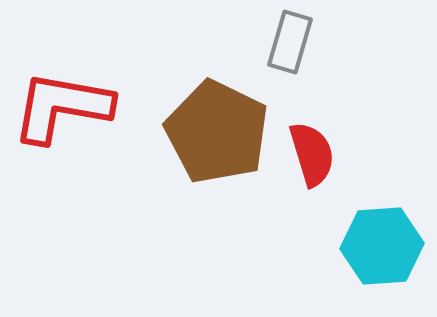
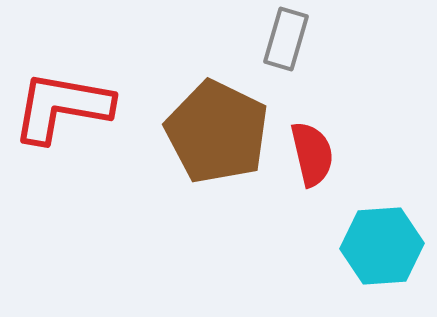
gray rectangle: moved 4 px left, 3 px up
red semicircle: rotated 4 degrees clockwise
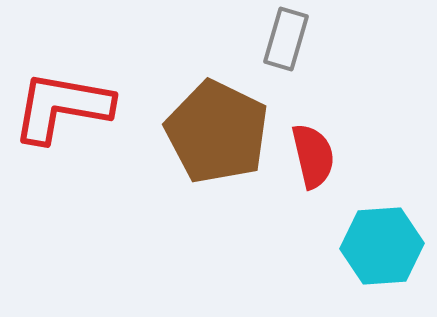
red semicircle: moved 1 px right, 2 px down
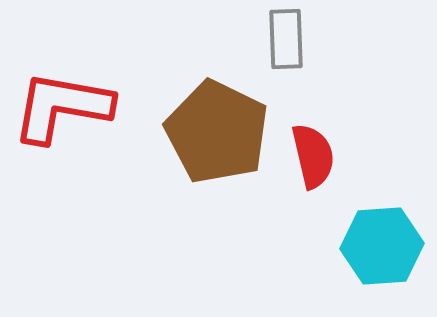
gray rectangle: rotated 18 degrees counterclockwise
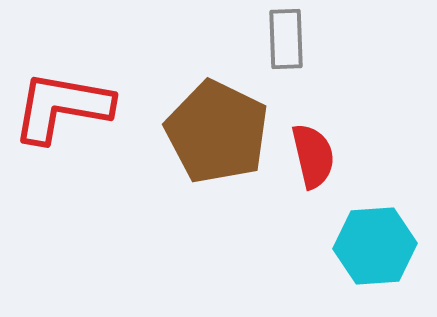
cyan hexagon: moved 7 px left
